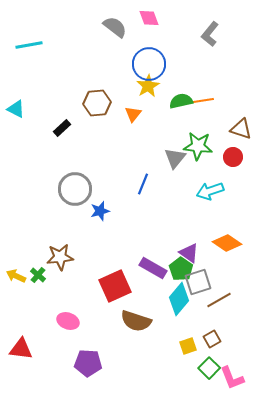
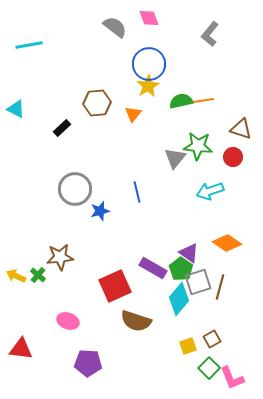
blue line: moved 6 px left, 8 px down; rotated 35 degrees counterclockwise
brown line: moved 1 px right, 13 px up; rotated 45 degrees counterclockwise
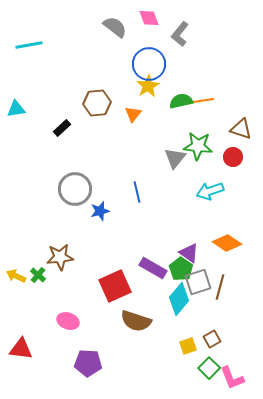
gray L-shape: moved 30 px left
cyan triangle: rotated 36 degrees counterclockwise
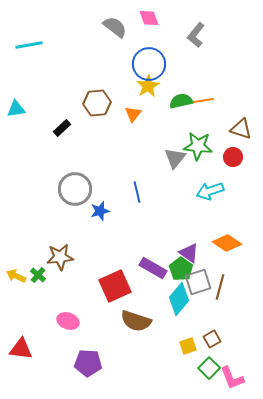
gray L-shape: moved 16 px right, 1 px down
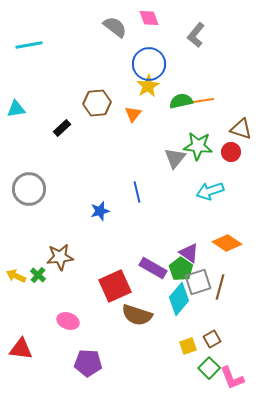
red circle: moved 2 px left, 5 px up
gray circle: moved 46 px left
brown semicircle: moved 1 px right, 6 px up
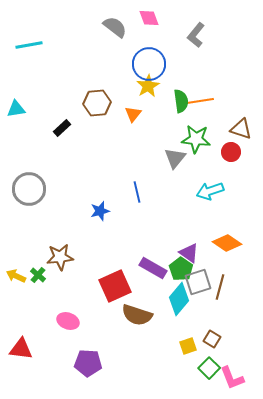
green semicircle: rotated 95 degrees clockwise
green star: moved 2 px left, 7 px up
brown square: rotated 30 degrees counterclockwise
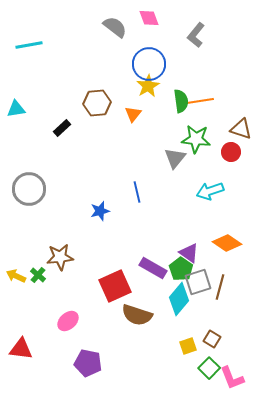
pink ellipse: rotated 60 degrees counterclockwise
purple pentagon: rotated 8 degrees clockwise
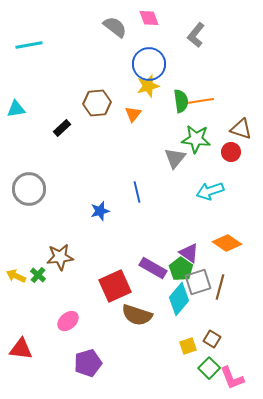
yellow star: rotated 15 degrees clockwise
purple pentagon: rotated 28 degrees counterclockwise
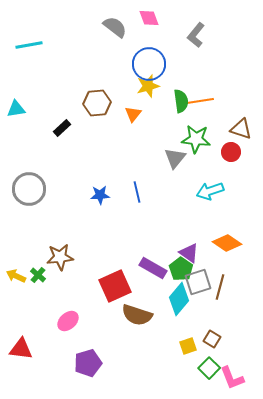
blue star: moved 16 px up; rotated 12 degrees clockwise
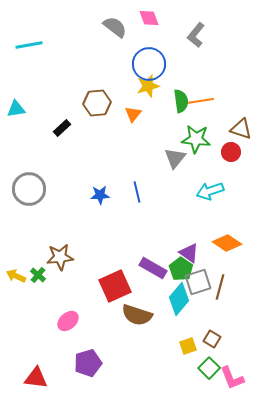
red triangle: moved 15 px right, 29 px down
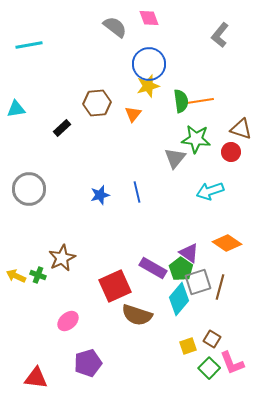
gray L-shape: moved 24 px right
blue star: rotated 12 degrees counterclockwise
brown star: moved 2 px right, 1 px down; rotated 20 degrees counterclockwise
green cross: rotated 21 degrees counterclockwise
pink L-shape: moved 15 px up
